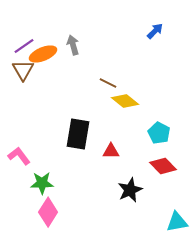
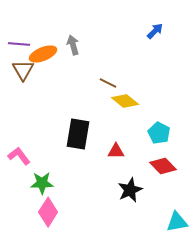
purple line: moved 5 px left, 2 px up; rotated 40 degrees clockwise
red triangle: moved 5 px right
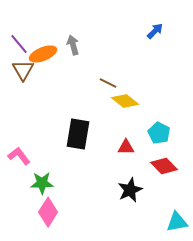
purple line: rotated 45 degrees clockwise
red triangle: moved 10 px right, 4 px up
red diamond: moved 1 px right
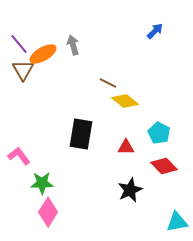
orange ellipse: rotated 8 degrees counterclockwise
black rectangle: moved 3 px right
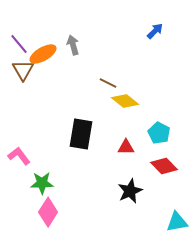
black star: moved 1 px down
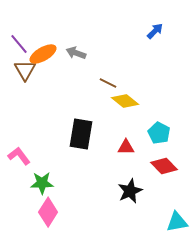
gray arrow: moved 3 px right, 8 px down; rotated 54 degrees counterclockwise
brown triangle: moved 2 px right
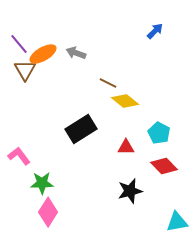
black rectangle: moved 5 px up; rotated 48 degrees clockwise
black star: rotated 10 degrees clockwise
